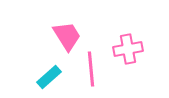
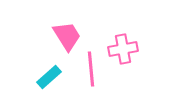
pink cross: moved 5 px left
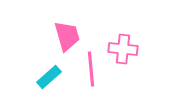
pink trapezoid: rotated 16 degrees clockwise
pink cross: rotated 16 degrees clockwise
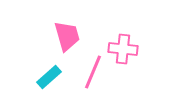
pink line: moved 2 px right, 3 px down; rotated 28 degrees clockwise
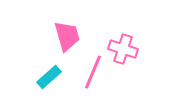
pink cross: rotated 12 degrees clockwise
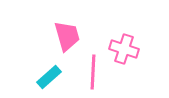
pink cross: moved 1 px right
pink line: rotated 20 degrees counterclockwise
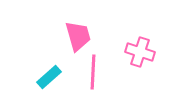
pink trapezoid: moved 11 px right
pink cross: moved 16 px right, 3 px down
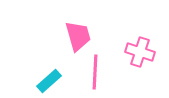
pink line: moved 2 px right
cyan rectangle: moved 4 px down
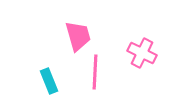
pink cross: moved 2 px right, 1 px down; rotated 8 degrees clockwise
cyan rectangle: rotated 70 degrees counterclockwise
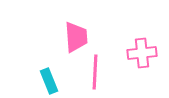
pink trapezoid: moved 2 px left, 1 px down; rotated 12 degrees clockwise
pink cross: rotated 32 degrees counterclockwise
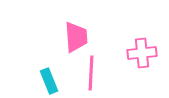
pink line: moved 4 px left, 1 px down
